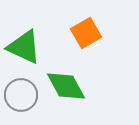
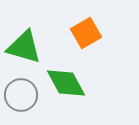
green triangle: rotated 9 degrees counterclockwise
green diamond: moved 3 px up
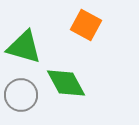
orange square: moved 8 px up; rotated 32 degrees counterclockwise
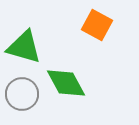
orange square: moved 11 px right
gray circle: moved 1 px right, 1 px up
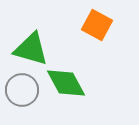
green triangle: moved 7 px right, 2 px down
gray circle: moved 4 px up
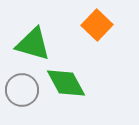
orange square: rotated 16 degrees clockwise
green triangle: moved 2 px right, 5 px up
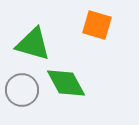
orange square: rotated 28 degrees counterclockwise
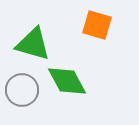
green diamond: moved 1 px right, 2 px up
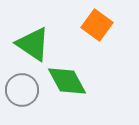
orange square: rotated 20 degrees clockwise
green triangle: rotated 18 degrees clockwise
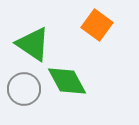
gray circle: moved 2 px right, 1 px up
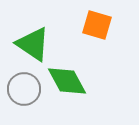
orange square: rotated 20 degrees counterclockwise
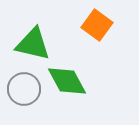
orange square: rotated 20 degrees clockwise
green triangle: rotated 21 degrees counterclockwise
